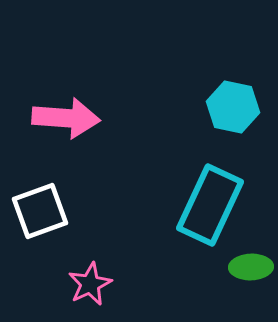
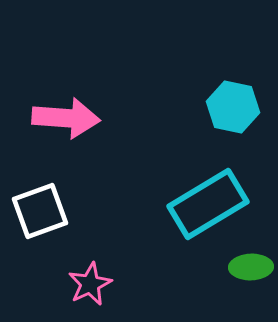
cyan rectangle: moved 2 px left, 1 px up; rotated 34 degrees clockwise
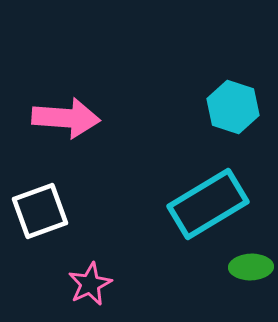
cyan hexagon: rotated 6 degrees clockwise
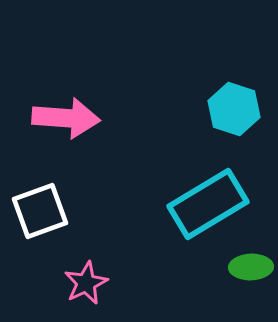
cyan hexagon: moved 1 px right, 2 px down
pink star: moved 4 px left, 1 px up
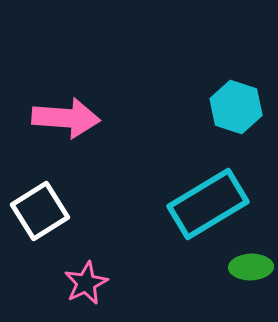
cyan hexagon: moved 2 px right, 2 px up
white square: rotated 12 degrees counterclockwise
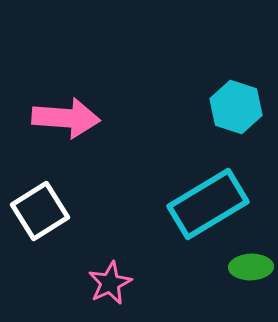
pink star: moved 24 px right
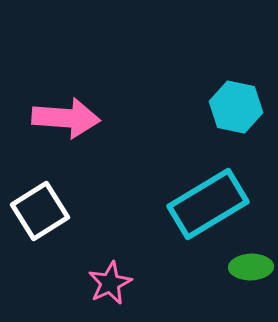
cyan hexagon: rotated 6 degrees counterclockwise
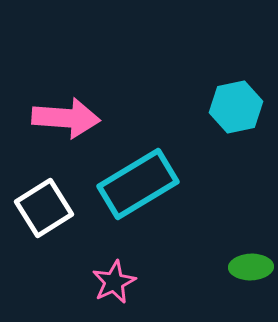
cyan hexagon: rotated 24 degrees counterclockwise
cyan rectangle: moved 70 px left, 20 px up
white square: moved 4 px right, 3 px up
pink star: moved 4 px right, 1 px up
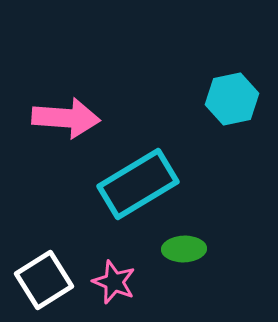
cyan hexagon: moved 4 px left, 8 px up
white square: moved 72 px down
green ellipse: moved 67 px left, 18 px up
pink star: rotated 24 degrees counterclockwise
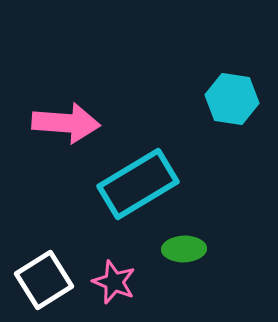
cyan hexagon: rotated 21 degrees clockwise
pink arrow: moved 5 px down
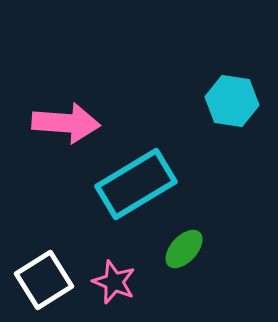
cyan hexagon: moved 2 px down
cyan rectangle: moved 2 px left
green ellipse: rotated 45 degrees counterclockwise
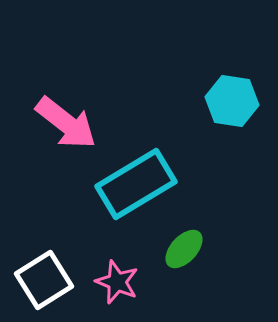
pink arrow: rotated 34 degrees clockwise
pink star: moved 3 px right
